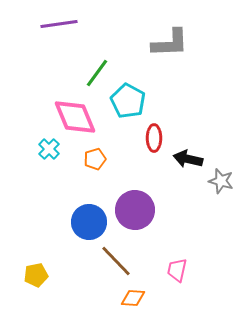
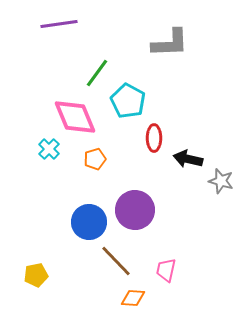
pink trapezoid: moved 11 px left
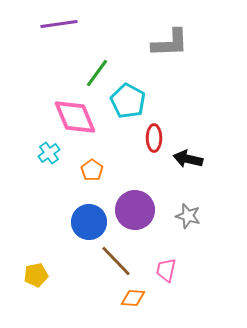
cyan cross: moved 4 px down; rotated 10 degrees clockwise
orange pentagon: moved 3 px left, 11 px down; rotated 20 degrees counterclockwise
gray star: moved 33 px left, 35 px down
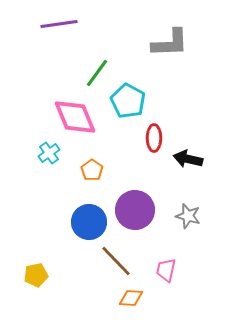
orange diamond: moved 2 px left
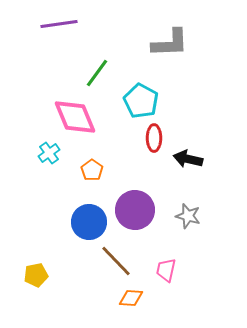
cyan pentagon: moved 13 px right
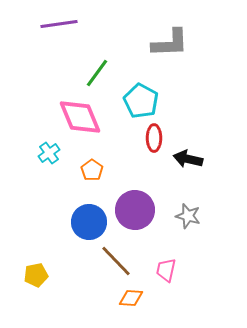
pink diamond: moved 5 px right
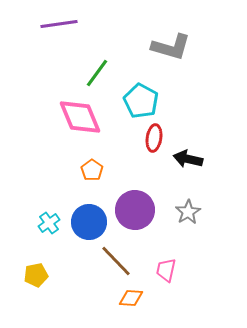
gray L-shape: moved 1 px right, 4 px down; rotated 18 degrees clockwise
red ellipse: rotated 8 degrees clockwise
cyan cross: moved 70 px down
gray star: moved 4 px up; rotated 25 degrees clockwise
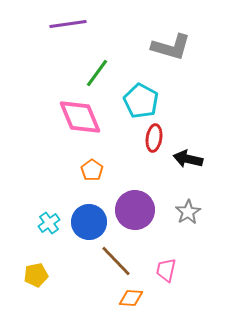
purple line: moved 9 px right
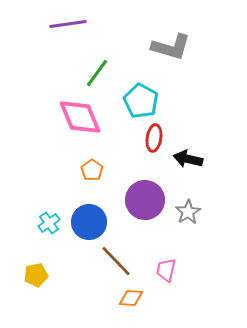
purple circle: moved 10 px right, 10 px up
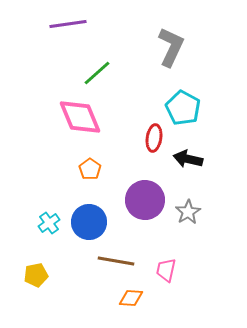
gray L-shape: rotated 81 degrees counterclockwise
green line: rotated 12 degrees clockwise
cyan pentagon: moved 42 px right, 7 px down
orange pentagon: moved 2 px left, 1 px up
brown line: rotated 36 degrees counterclockwise
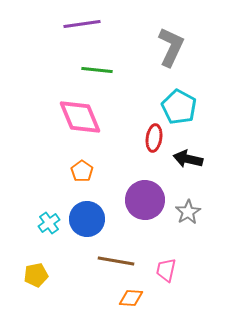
purple line: moved 14 px right
green line: moved 3 px up; rotated 48 degrees clockwise
cyan pentagon: moved 4 px left, 1 px up
orange pentagon: moved 8 px left, 2 px down
blue circle: moved 2 px left, 3 px up
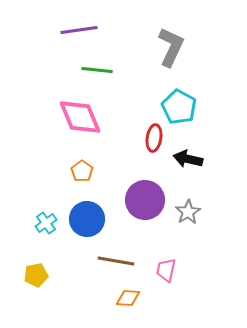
purple line: moved 3 px left, 6 px down
cyan cross: moved 3 px left
orange diamond: moved 3 px left
